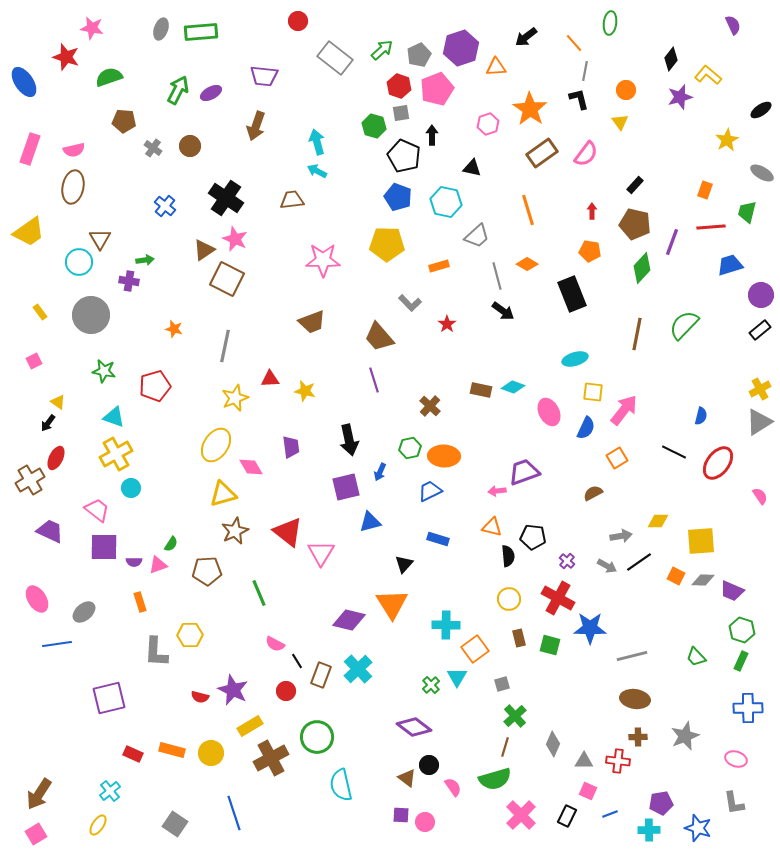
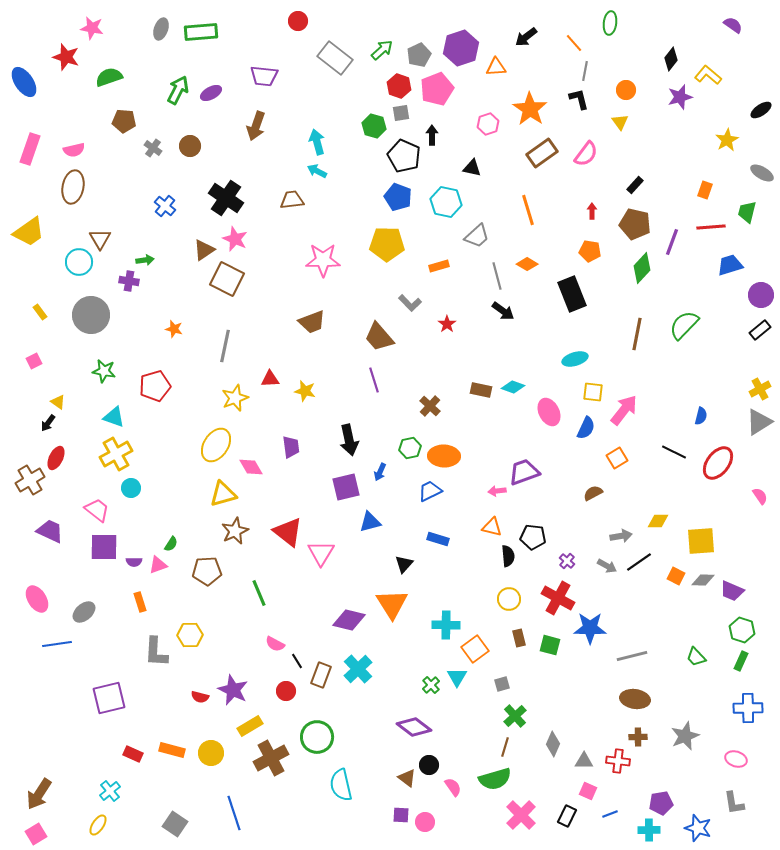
purple semicircle at (733, 25): rotated 30 degrees counterclockwise
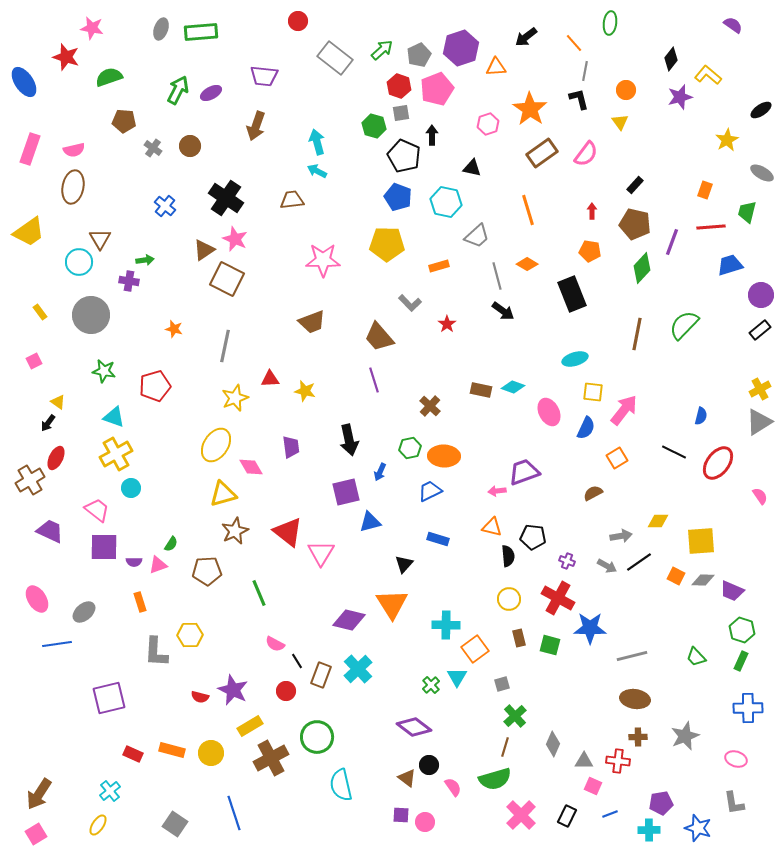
purple square at (346, 487): moved 5 px down
purple cross at (567, 561): rotated 21 degrees counterclockwise
pink square at (588, 791): moved 5 px right, 5 px up
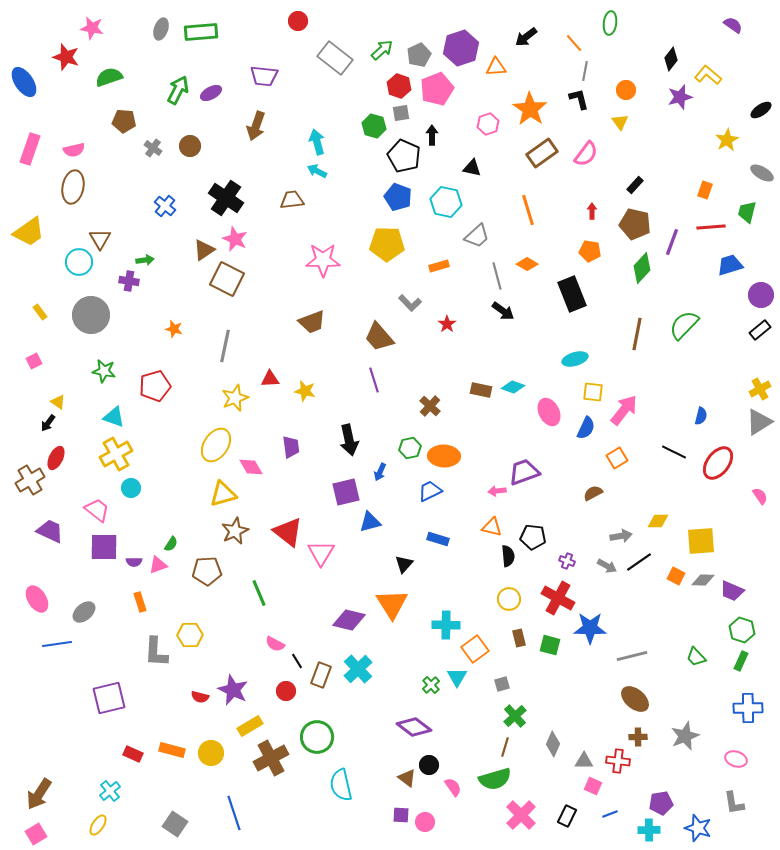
brown ellipse at (635, 699): rotated 32 degrees clockwise
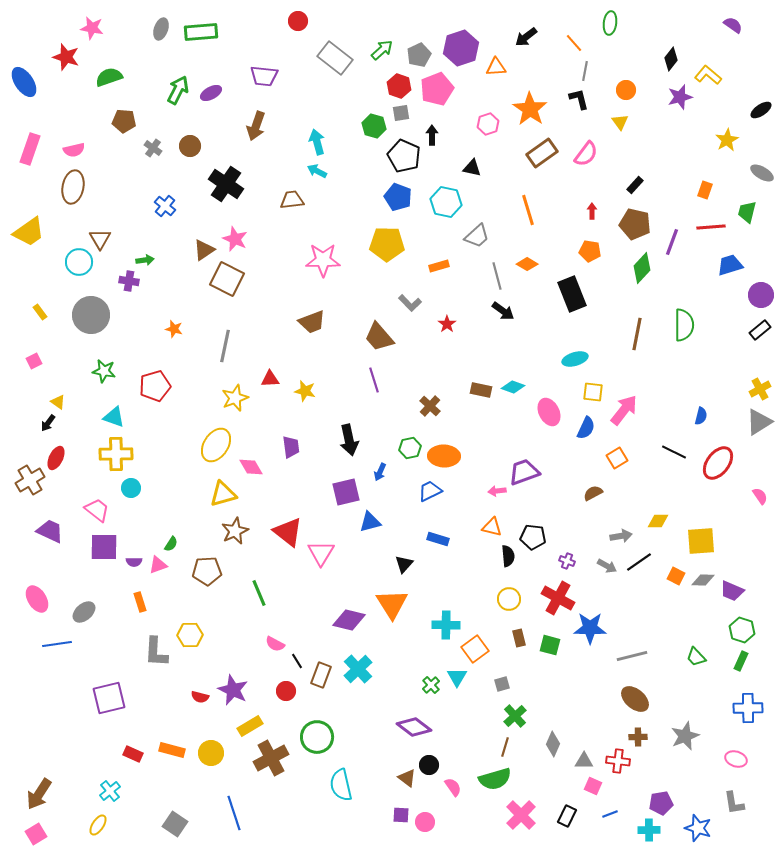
black cross at (226, 198): moved 14 px up
green semicircle at (684, 325): rotated 136 degrees clockwise
yellow cross at (116, 454): rotated 28 degrees clockwise
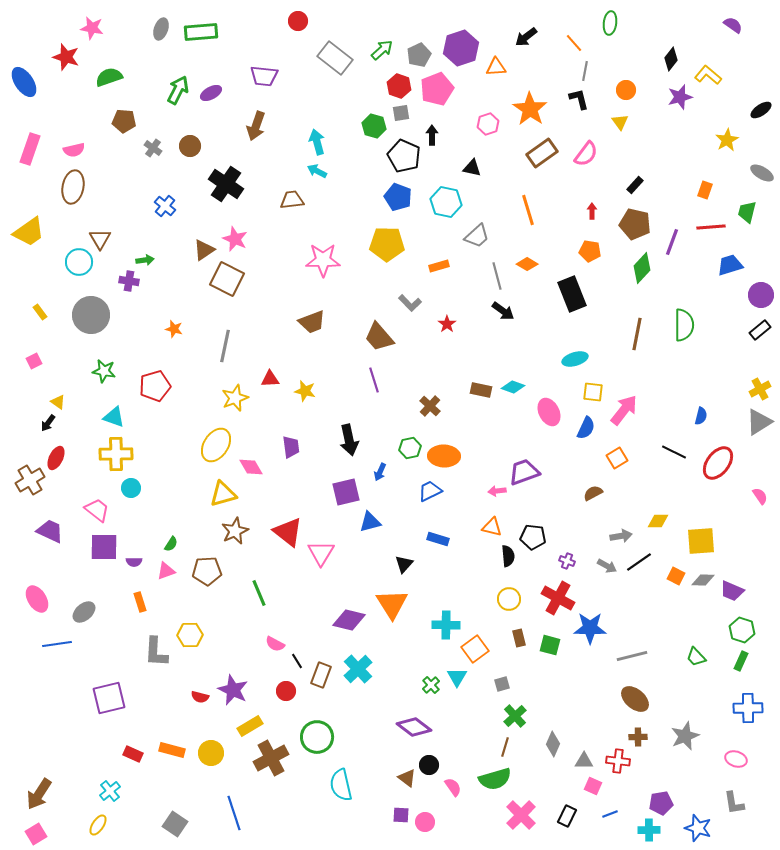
pink triangle at (158, 565): moved 8 px right, 6 px down
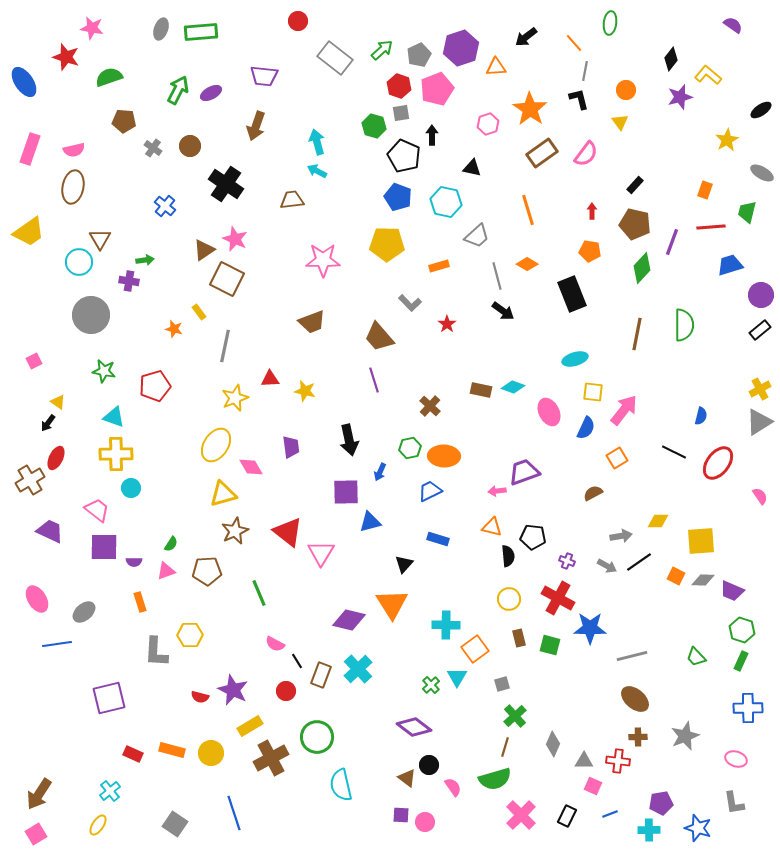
yellow rectangle at (40, 312): moved 159 px right
purple square at (346, 492): rotated 12 degrees clockwise
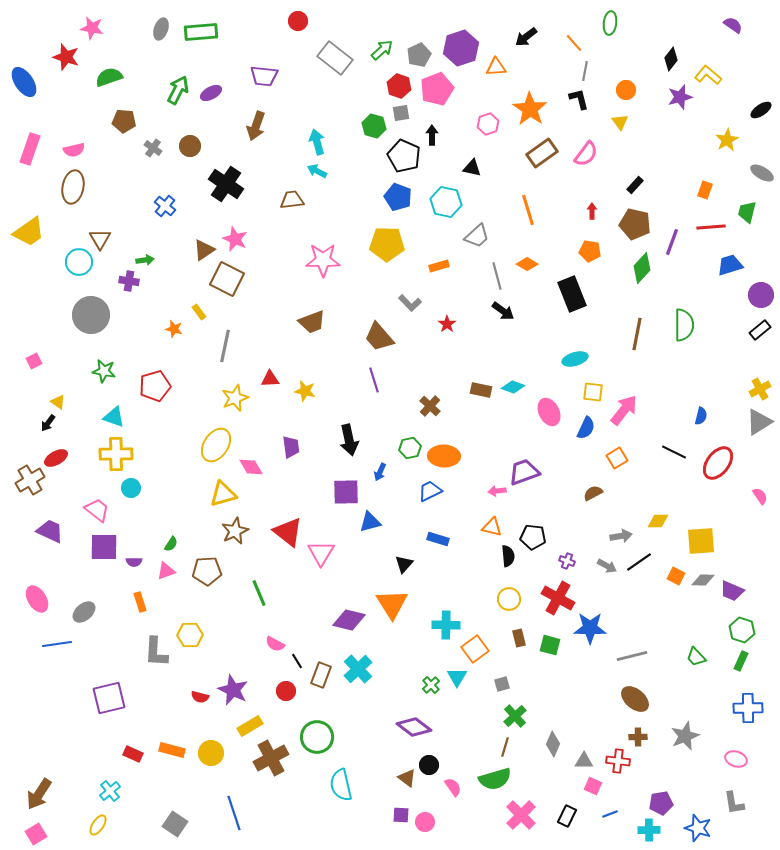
red ellipse at (56, 458): rotated 35 degrees clockwise
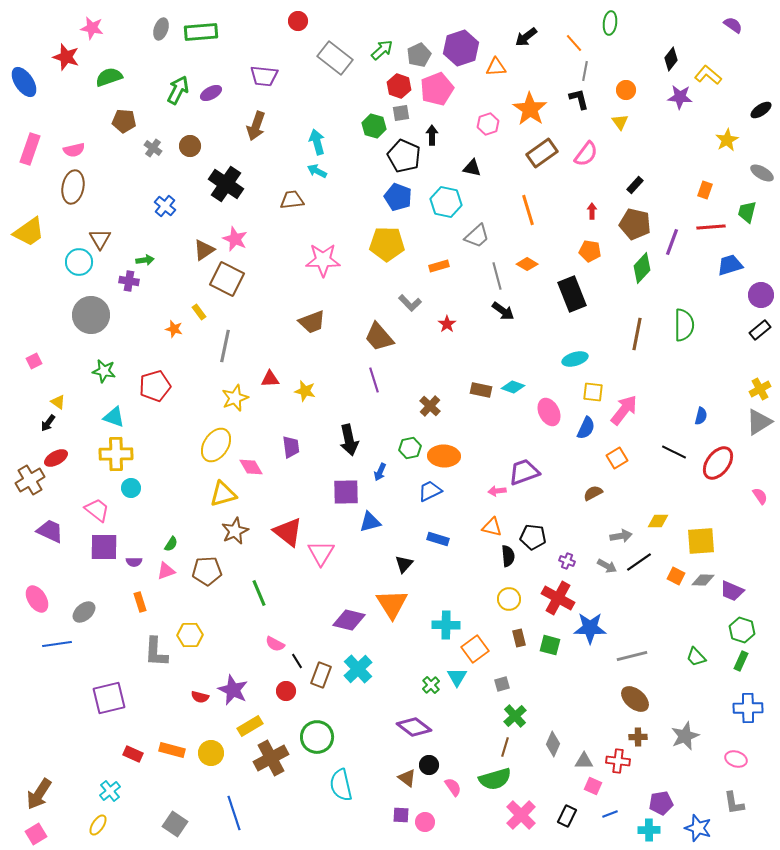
purple star at (680, 97): rotated 20 degrees clockwise
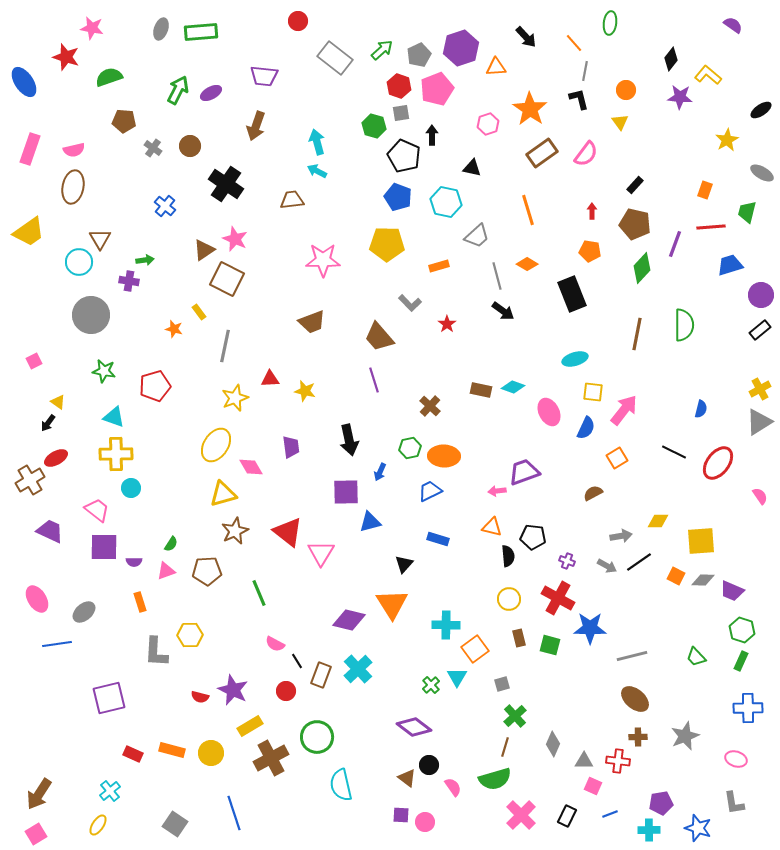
black arrow at (526, 37): rotated 95 degrees counterclockwise
purple line at (672, 242): moved 3 px right, 2 px down
blue semicircle at (701, 416): moved 7 px up
